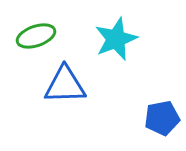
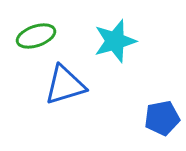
cyan star: moved 1 px left, 2 px down; rotated 6 degrees clockwise
blue triangle: rotated 15 degrees counterclockwise
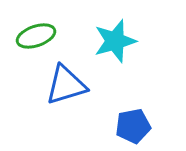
blue triangle: moved 1 px right
blue pentagon: moved 29 px left, 8 px down
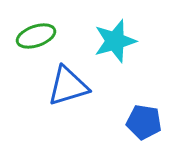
blue triangle: moved 2 px right, 1 px down
blue pentagon: moved 11 px right, 4 px up; rotated 20 degrees clockwise
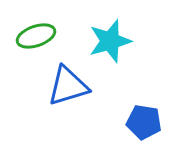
cyan star: moved 5 px left
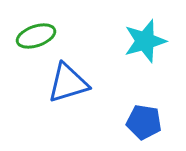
cyan star: moved 35 px right
blue triangle: moved 3 px up
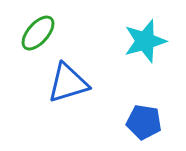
green ellipse: moved 2 px right, 3 px up; rotated 30 degrees counterclockwise
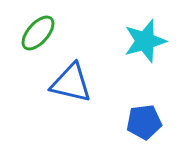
blue triangle: moved 3 px right; rotated 30 degrees clockwise
blue pentagon: rotated 16 degrees counterclockwise
